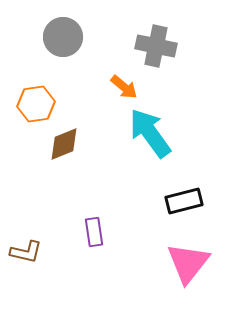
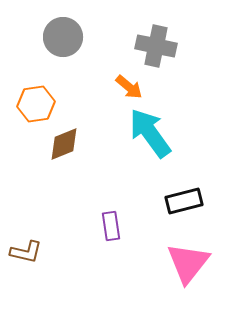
orange arrow: moved 5 px right
purple rectangle: moved 17 px right, 6 px up
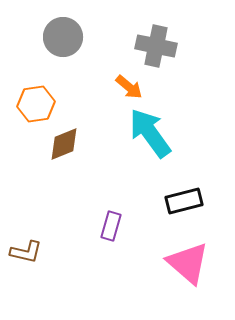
purple rectangle: rotated 24 degrees clockwise
pink triangle: rotated 27 degrees counterclockwise
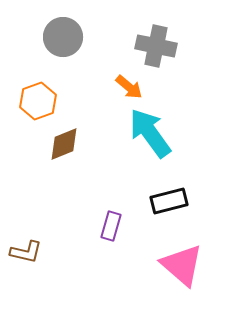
orange hexagon: moved 2 px right, 3 px up; rotated 12 degrees counterclockwise
black rectangle: moved 15 px left
pink triangle: moved 6 px left, 2 px down
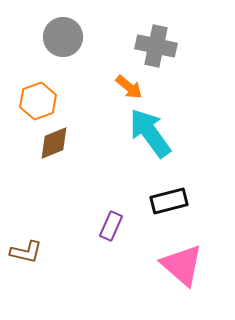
brown diamond: moved 10 px left, 1 px up
purple rectangle: rotated 8 degrees clockwise
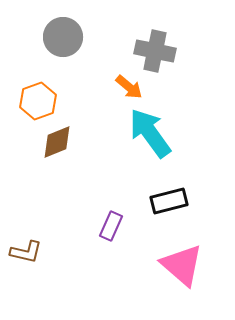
gray cross: moved 1 px left, 5 px down
brown diamond: moved 3 px right, 1 px up
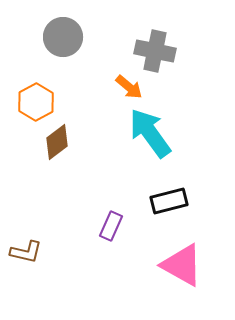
orange hexagon: moved 2 px left, 1 px down; rotated 9 degrees counterclockwise
brown diamond: rotated 15 degrees counterclockwise
pink triangle: rotated 12 degrees counterclockwise
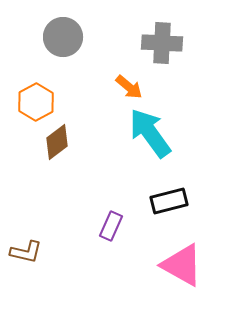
gray cross: moved 7 px right, 8 px up; rotated 9 degrees counterclockwise
